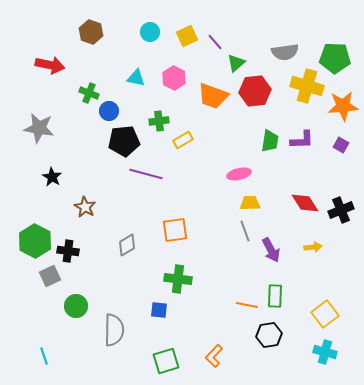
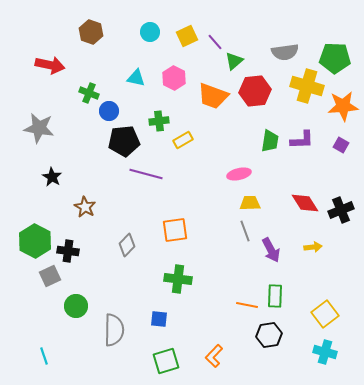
green triangle at (236, 63): moved 2 px left, 2 px up
gray diamond at (127, 245): rotated 15 degrees counterclockwise
blue square at (159, 310): moved 9 px down
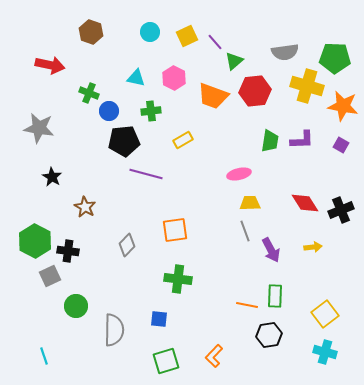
orange star at (343, 106): rotated 16 degrees clockwise
green cross at (159, 121): moved 8 px left, 10 px up
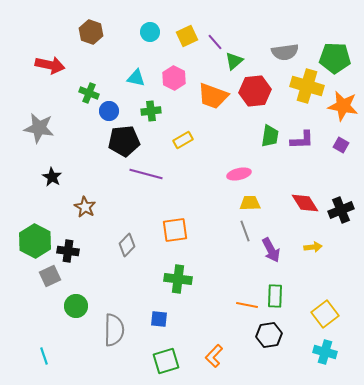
green trapezoid at (270, 141): moved 5 px up
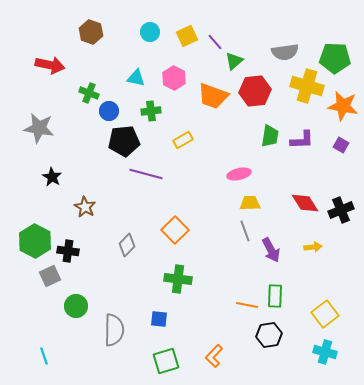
orange square at (175, 230): rotated 36 degrees counterclockwise
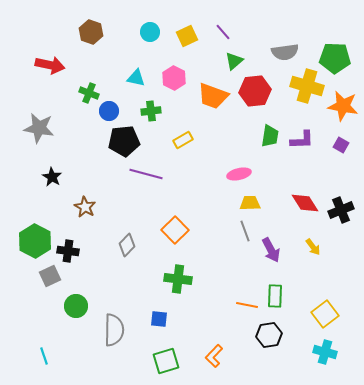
purple line at (215, 42): moved 8 px right, 10 px up
yellow arrow at (313, 247): rotated 60 degrees clockwise
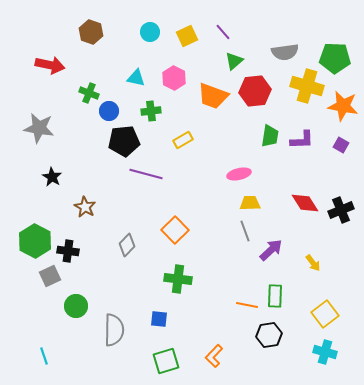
yellow arrow at (313, 247): moved 16 px down
purple arrow at (271, 250): rotated 105 degrees counterclockwise
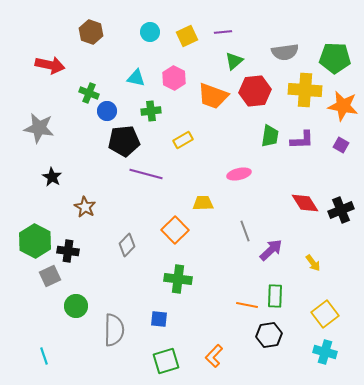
purple line at (223, 32): rotated 54 degrees counterclockwise
yellow cross at (307, 86): moved 2 px left, 4 px down; rotated 12 degrees counterclockwise
blue circle at (109, 111): moved 2 px left
yellow trapezoid at (250, 203): moved 47 px left
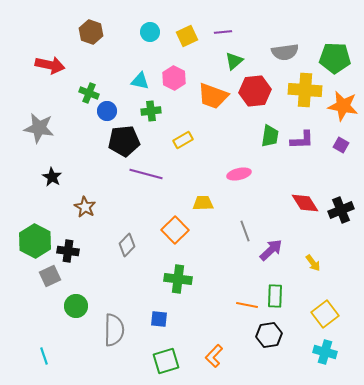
cyan triangle at (136, 78): moved 4 px right, 3 px down
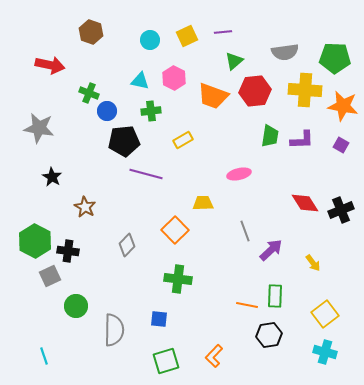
cyan circle at (150, 32): moved 8 px down
